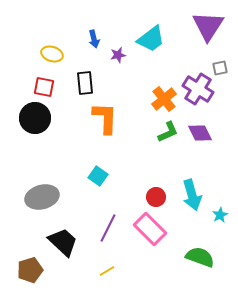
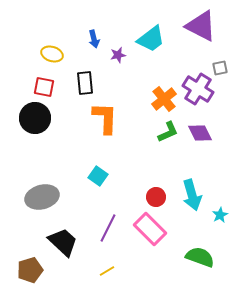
purple triangle: moved 7 px left; rotated 36 degrees counterclockwise
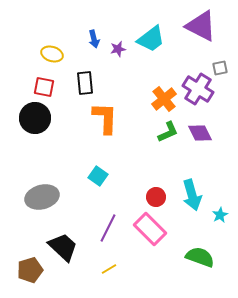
purple star: moved 6 px up
black trapezoid: moved 5 px down
yellow line: moved 2 px right, 2 px up
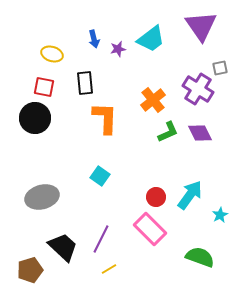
purple triangle: rotated 28 degrees clockwise
orange cross: moved 11 px left, 1 px down
cyan square: moved 2 px right
cyan arrow: moved 2 px left; rotated 128 degrees counterclockwise
purple line: moved 7 px left, 11 px down
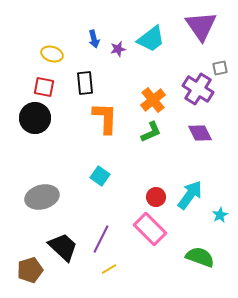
green L-shape: moved 17 px left
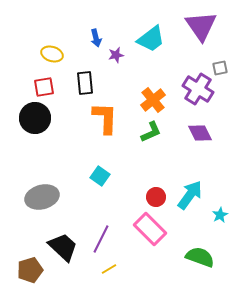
blue arrow: moved 2 px right, 1 px up
purple star: moved 2 px left, 6 px down
red square: rotated 20 degrees counterclockwise
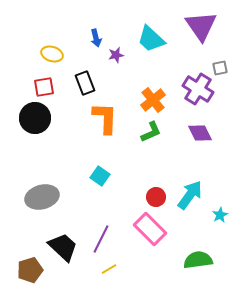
cyan trapezoid: rotated 80 degrees clockwise
black rectangle: rotated 15 degrees counterclockwise
green semicircle: moved 2 px left, 3 px down; rotated 28 degrees counterclockwise
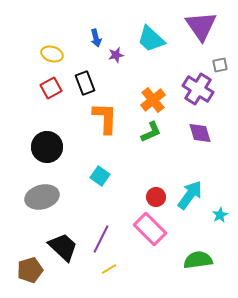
gray square: moved 3 px up
red square: moved 7 px right, 1 px down; rotated 20 degrees counterclockwise
black circle: moved 12 px right, 29 px down
purple diamond: rotated 10 degrees clockwise
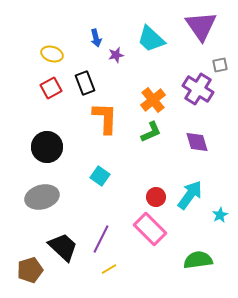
purple diamond: moved 3 px left, 9 px down
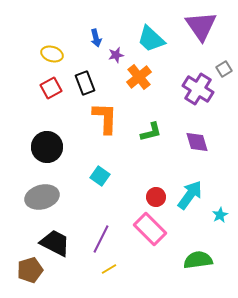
gray square: moved 4 px right, 4 px down; rotated 21 degrees counterclockwise
orange cross: moved 14 px left, 23 px up
green L-shape: rotated 10 degrees clockwise
black trapezoid: moved 8 px left, 4 px up; rotated 16 degrees counterclockwise
